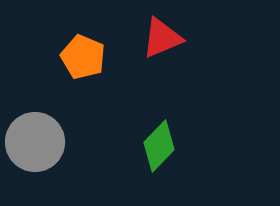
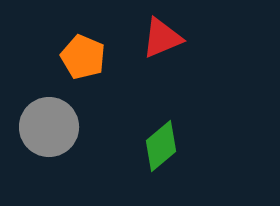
gray circle: moved 14 px right, 15 px up
green diamond: moved 2 px right; rotated 6 degrees clockwise
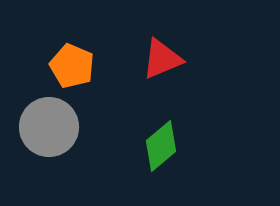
red triangle: moved 21 px down
orange pentagon: moved 11 px left, 9 px down
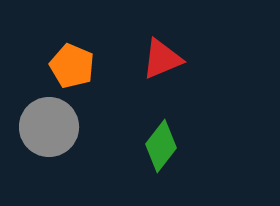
green diamond: rotated 12 degrees counterclockwise
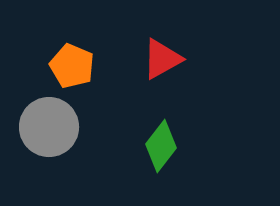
red triangle: rotated 6 degrees counterclockwise
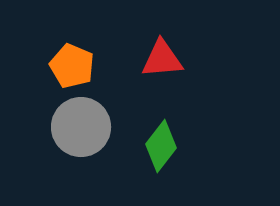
red triangle: rotated 24 degrees clockwise
gray circle: moved 32 px right
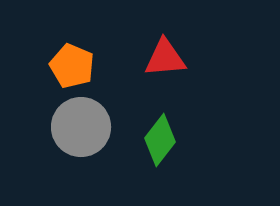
red triangle: moved 3 px right, 1 px up
green diamond: moved 1 px left, 6 px up
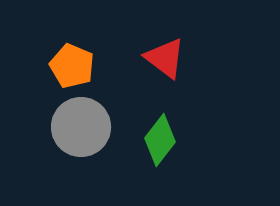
red triangle: rotated 42 degrees clockwise
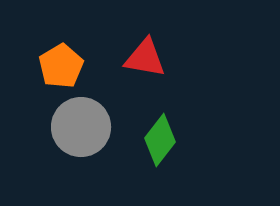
red triangle: moved 20 px left; rotated 27 degrees counterclockwise
orange pentagon: moved 11 px left; rotated 18 degrees clockwise
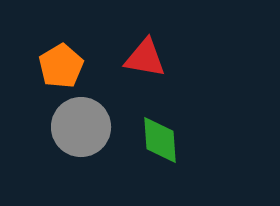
green diamond: rotated 42 degrees counterclockwise
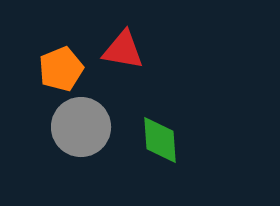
red triangle: moved 22 px left, 8 px up
orange pentagon: moved 3 px down; rotated 9 degrees clockwise
